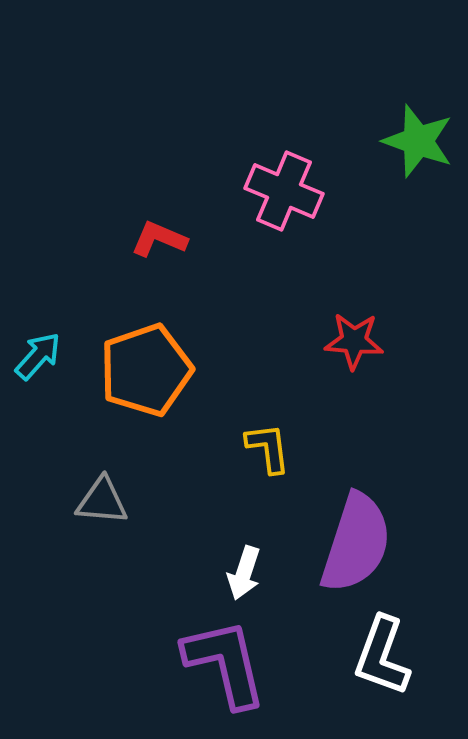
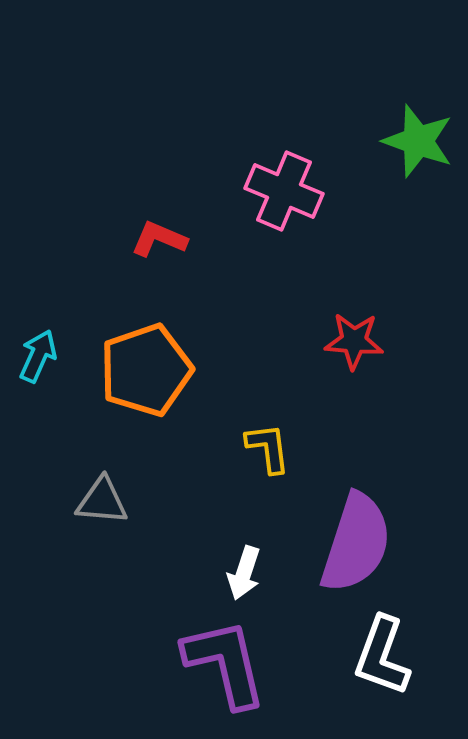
cyan arrow: rotated 18 degrees counterclockwise
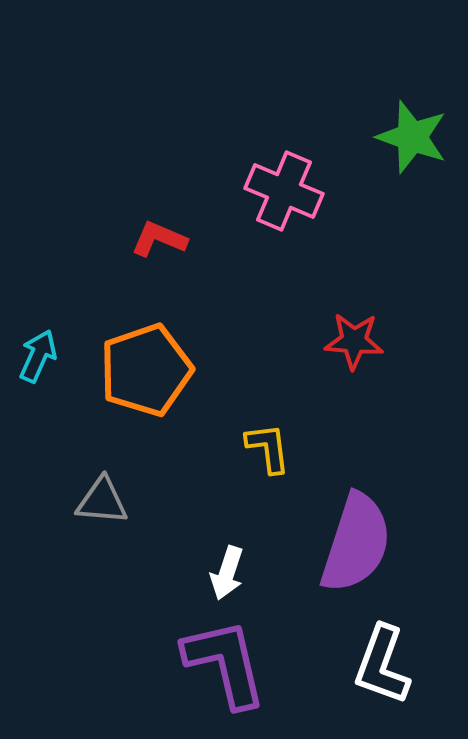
green star: moved 6 px left, 4 px up
white arrow: moved 17 px left
white L-shape: moved 9 px down
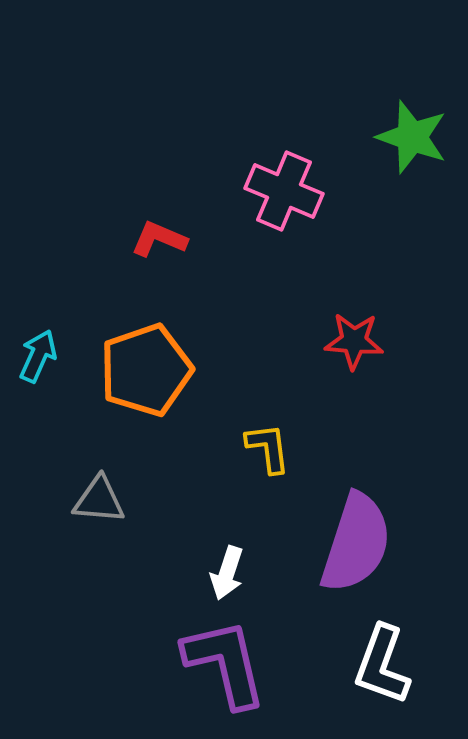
gray triangle: moved 3 px left, 1 px up
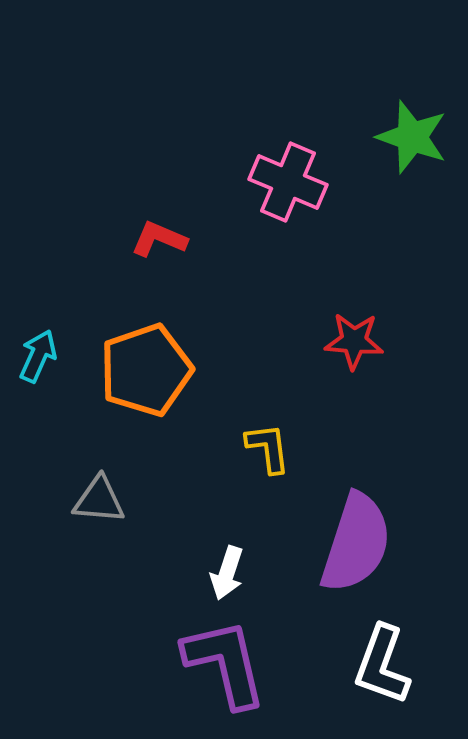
pink cross: moved 4 px right, 9 px up
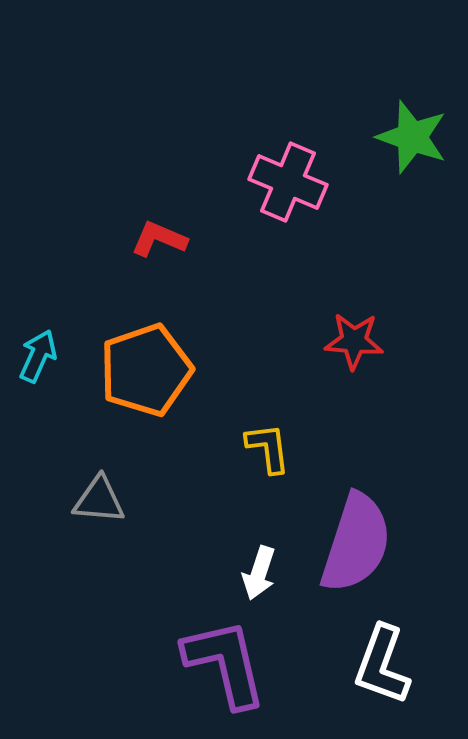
white arrow: moved 32 px right
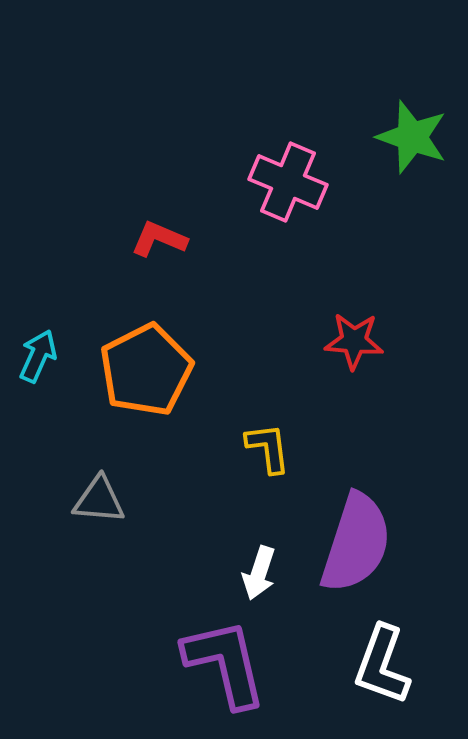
orange pentagon: rotated 8 degrees counterclockwise
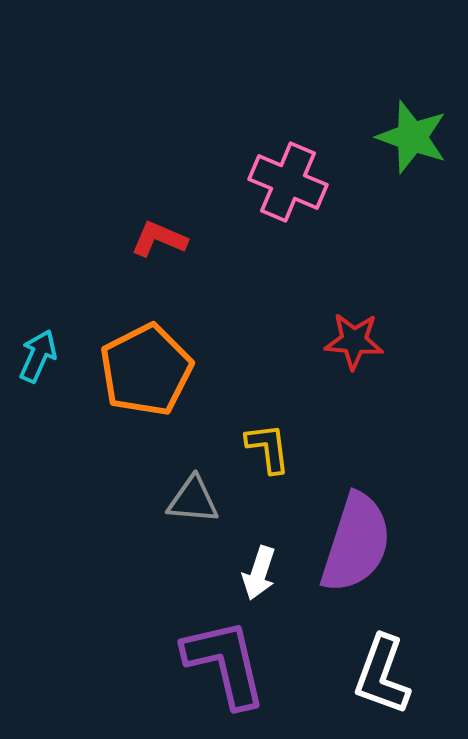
gray triangle: moved 94 px right
white L-shape: moved 10 px down
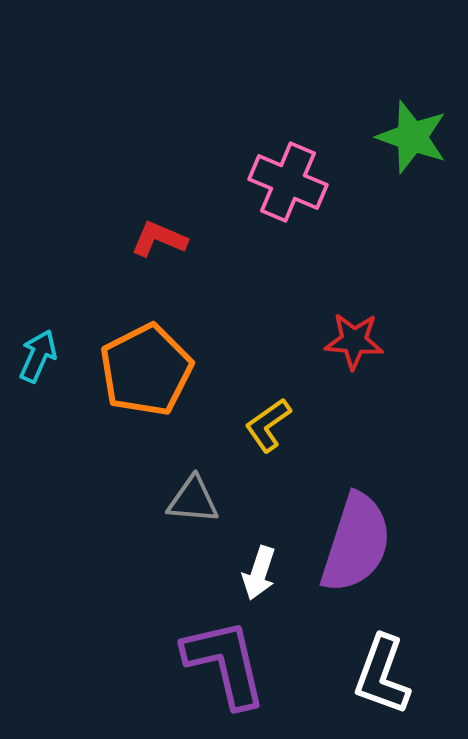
yellow L-shape: moved 23 px up; rotated 118 degrees counterclockwise
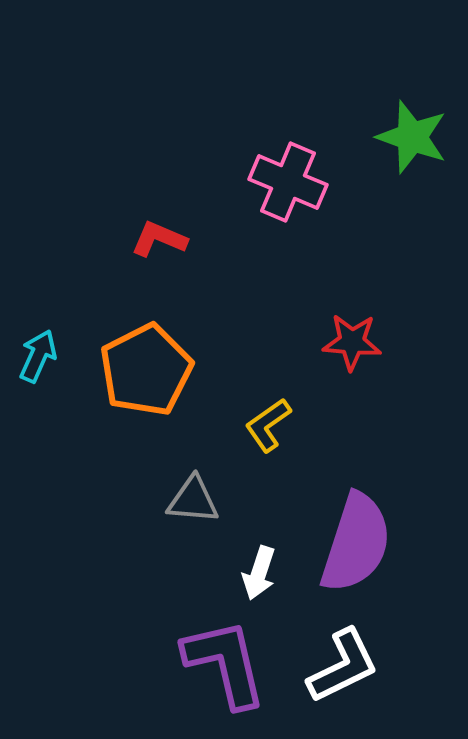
red star: moved 2 px left, 1 px down
white L-shape: moved 39 px left, 9 px up; rotated 136 degrees counterclockwise
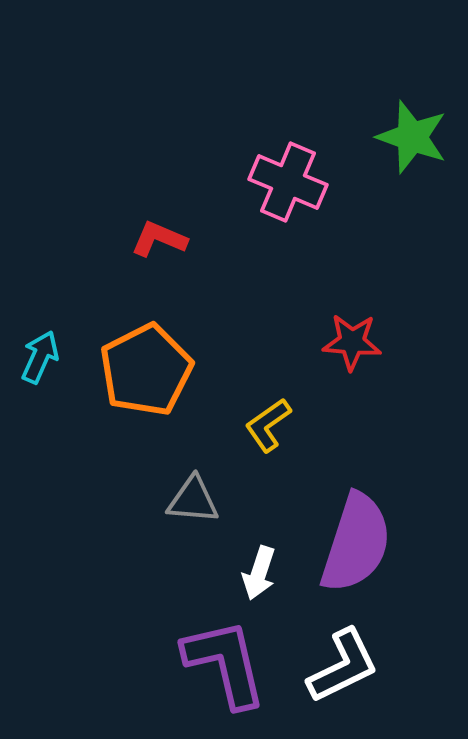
cyan arrow: moved 2 px right, 1 px down
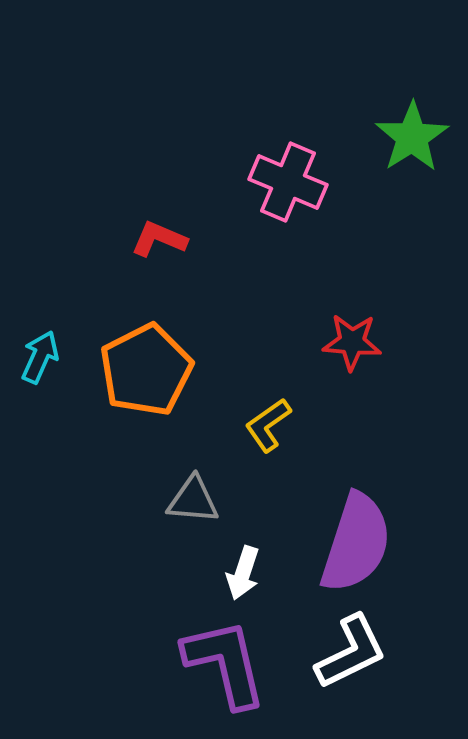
green star: rotated 20 degrees clockwise
white arrow: moved 16 px left
white L-shape: moved 8 px right, 14 px up
